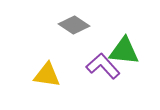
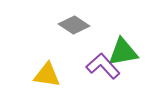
green triangle: moved 1 px left, 1 px down; rotated 16 degrees counterclockwise
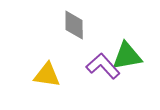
gray diamond: rotated 56 degrees clockwise
green triangle: moved 4 px right, 4 px down
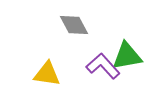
gray diamond: rotated 28 degrees counterclockwise
yellow triangle: moved 1 px up
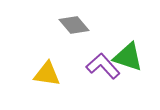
gray diamond: rotated 12 degrees counterclockwise
green triangle: moved 1 px right, 1 px down; rotated 28 degrees clockwise
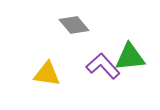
green triangle: moved 2 px right; rotated 24 degrees counterclockwise
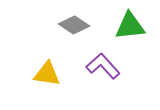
gray diamond: rotated 16 degrees counterclockwise
green triangle: moved 31 px up
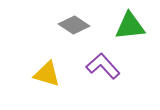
yellow triangle: rotated 8 degrees clockwise
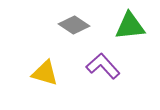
yellow triangle: moved 2 px left, 1 px up
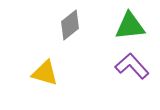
gray diamond: moved 4 px left; rotated 72 degrees counterclockwise
purple L-shape: moved 29 px right
